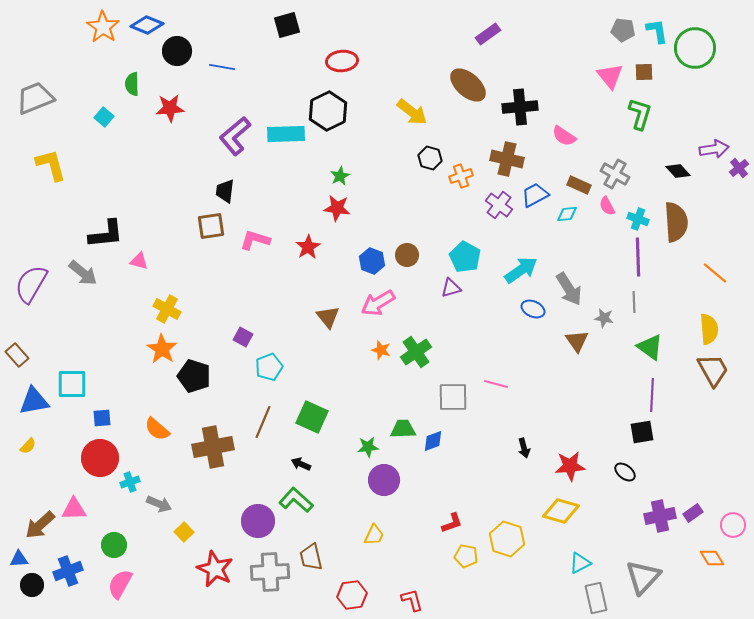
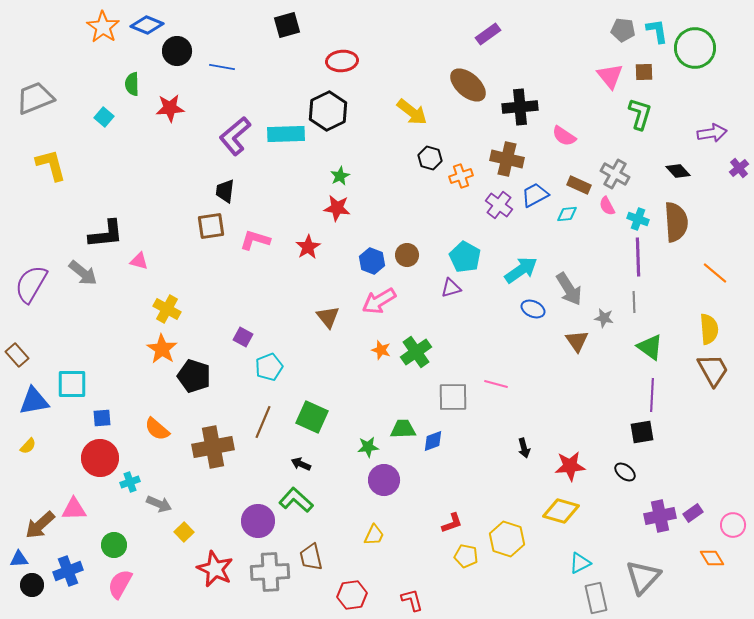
purple arrow at (714, 149): moved 2 px left, 16 px up
pink arrow at (378, 303): moved 1 px right, 2 px up
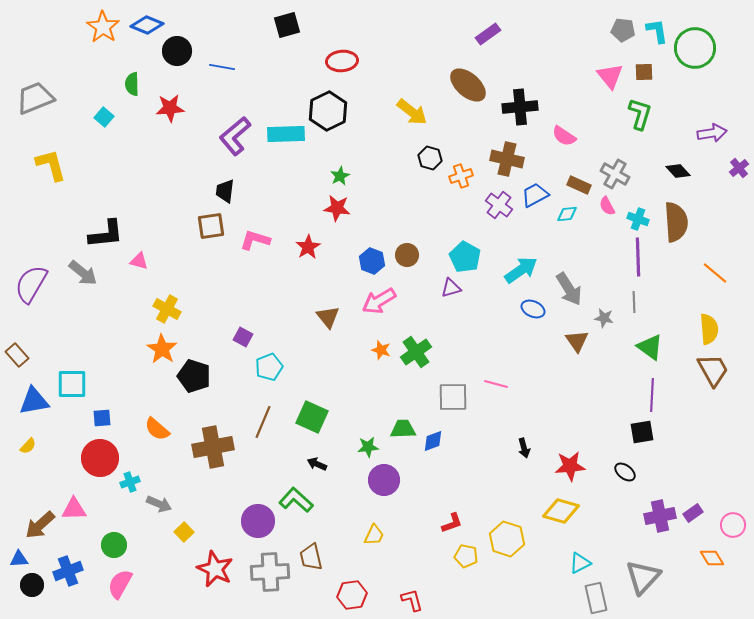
black arrow at (301, 464): moved 16 px right
